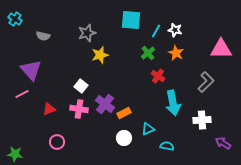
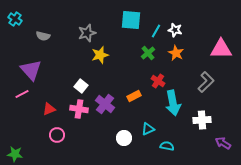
red cross: moved 5 px down
orange rectangle: moved 10 px right, 17 px up
pink circle: moved 7 px up
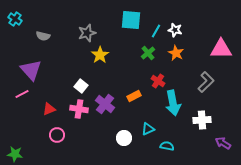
yellow star: rotated 18 degrees counterclockwise
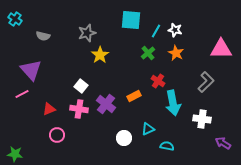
purple cross: moved 1 px right
white cross: moved 1 px up; rotated 12 degrees clockwise
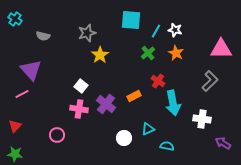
gray L-shape: moved 4 px right, 1 px up
red triangle: moved 34 px left, 17 px down; rotated 24 degrees counterclockwise
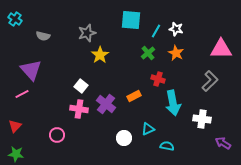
white star: moved 1 px right, 1 px up
red cross: moved 2 px up; rotated 16 degrees counterclockwise
green star: moved 1 px right
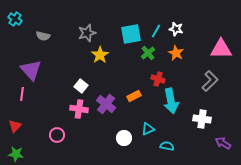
cyan square: moved 14 px down; rotated 15 degrees counterclockwise
pink line: rotated 56 degrees counterclockwise
cyan arrow: moved 2 px left, 2 px up
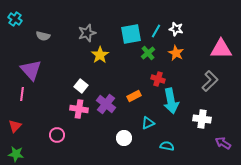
cyan triangle: moved 6 px up
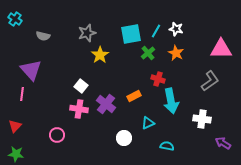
gray L-shape: rotated 10 degrees clockwise
